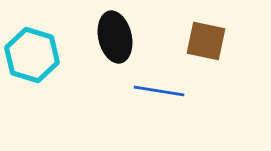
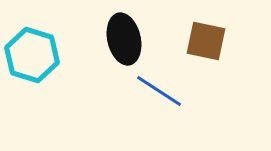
black ellipse: moved 9 px right, 2 px down
blue line: rotated 24 degrees clockwise
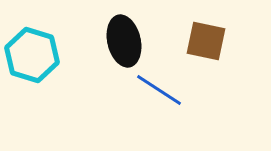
black ellipse: moved 2 px down
blue line: moved 1 px up
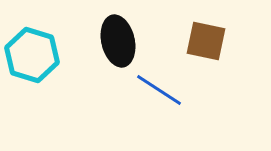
black ellipse: moved 6 px left
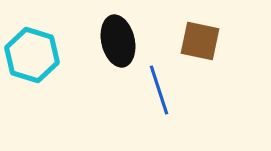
brown square: moved 6 px left
blue line: rotated 39 degrees clockwise
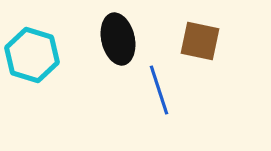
black ellipse: moved 2 px up
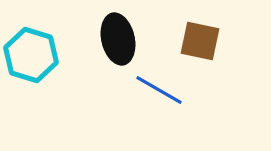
cyan hexagon: moved 1 px left
blue line: rotated 42 degrees counterclockwise
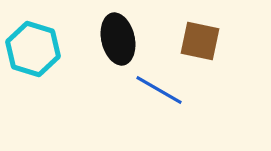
cyan hexagon: moved 2 px right, 6 px up
